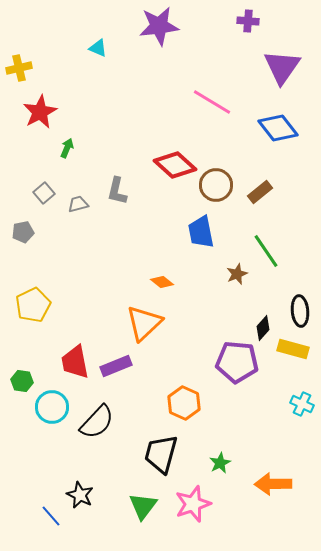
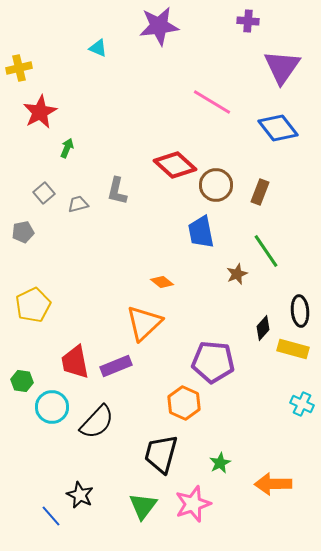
brown rectangle: rotated 30 degrees counterclockwise
purple pentagon: moved 24 px left
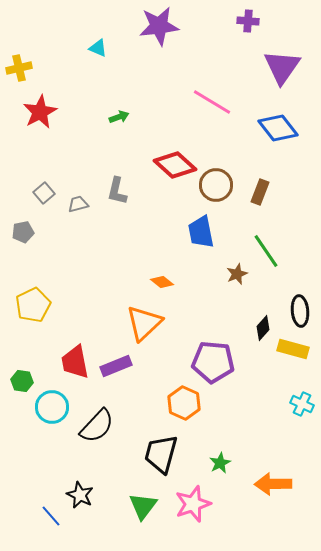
green arrow: moved 52 px right, 31 px up; rotated 48 degrees clockwise
black semicircle: moved 4 px down
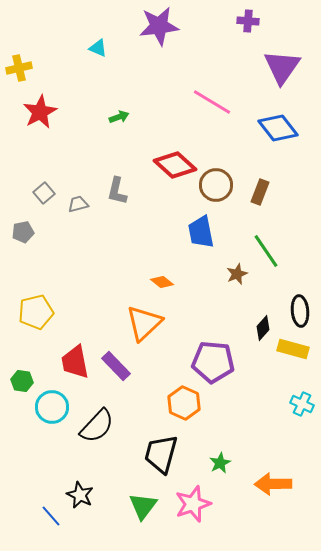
yellow pentagon: moved 3 px right, 7 px down; rotated 12 degrees clockwise
purple rectangle: rotated 68 degrees clockwise
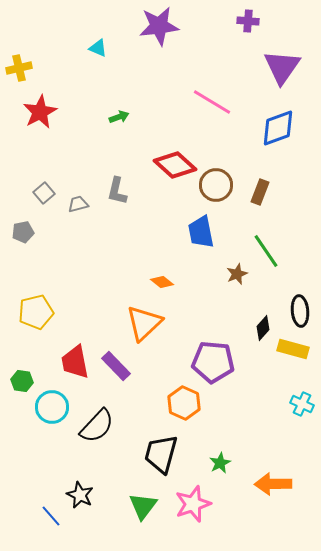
blue diamond: rotated 72 degrees counterclockwise
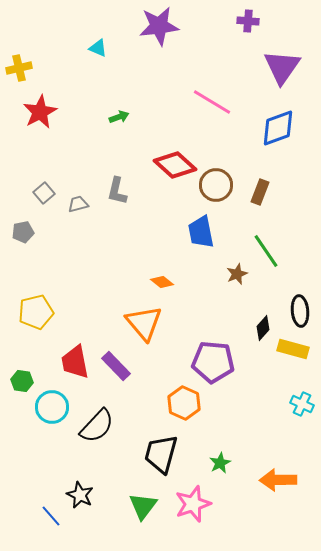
orange triangle: rotated 27 degrees counterclockwise
orange arrow: moved 5 px right, 4 px up
